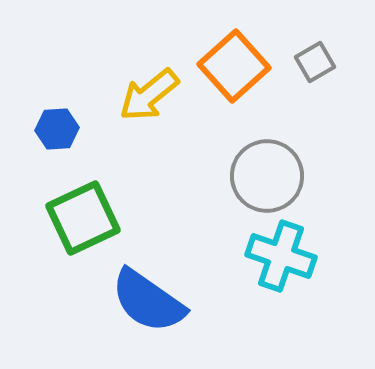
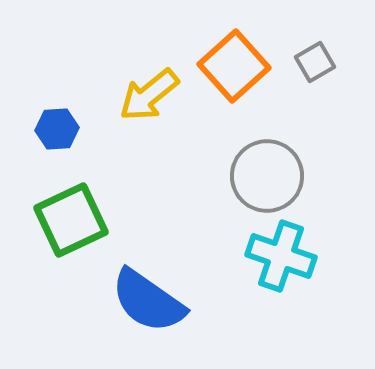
green square: moved 12 px left, 2 px down
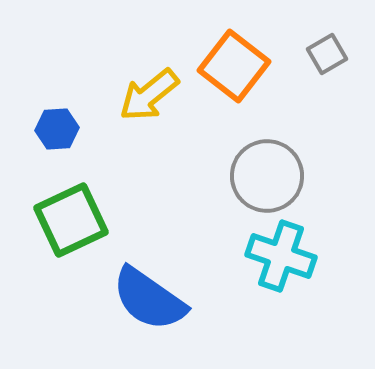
gray square: moved 12 px right, 8 px up
orange square: rotated 10 degrees counterclockwise
blue semicircle: moved 1 px right, 2 px up
